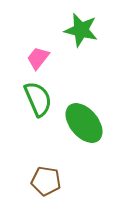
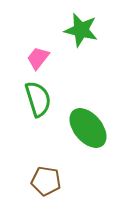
green semicircle: rotated 6 degrees clockwise
green ellipse: moved 4 px right, 5 px down
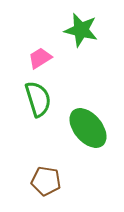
pink trapezoid: moved 2 px right; rotated 20 degrees clockwise
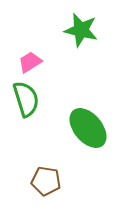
pink trapezoid: moved 10 px left, 4 px down
green semicircle: moved 12 px left
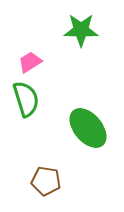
green star: rotated 12 degrees counterclockwise
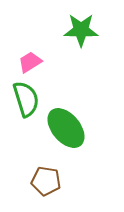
green ellipse: moved 22 px left
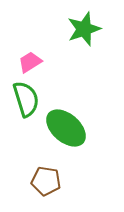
green star: moved 3 px right, 1 px up; rotated 20 degrees counterclockwise
green ellipse: rotated 9 degrees counterclockwise
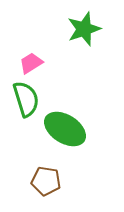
pink trapezoid: moved 1 px right, 1 px down
green ellipse: moved 1 px left, 1 px down; rotated 9 degrees counterclockwise
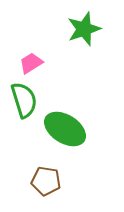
green semicircle: moved 2 px left, 1 px down
